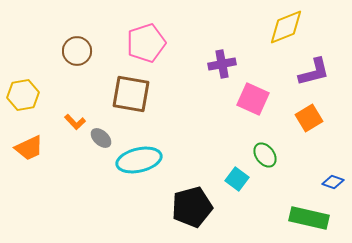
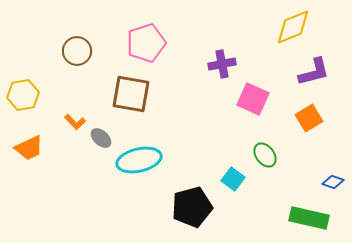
yellow diamond: moved 7 px right
cyan square: moved 4 px left
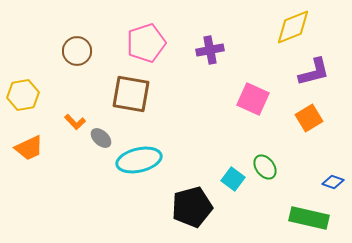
purple cross: moved 12 px left, 14 px up
green ellipse: moved 12 px down
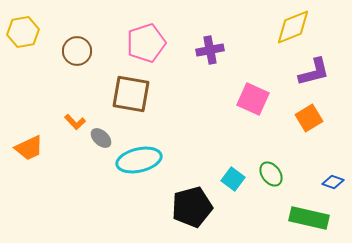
yellow hexagon: moved 63 px up
green ellipse: moved 6 px right, 7 px down
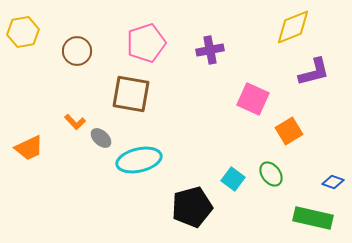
orange square: moved 20 px left, 13 px down
green rectangle: moved 4 px right
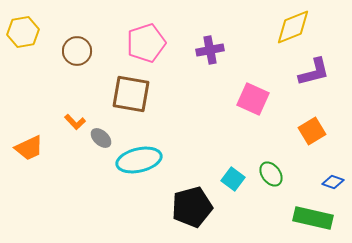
orange square: moved 23 px right
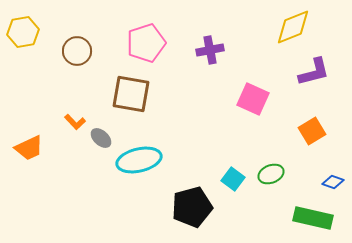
green ellipse: rotated 75 degrees counterclockwise
